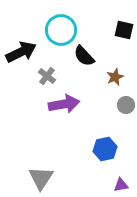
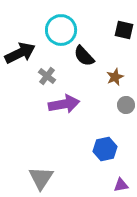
black arrow: moved 1 px left, 1 px down
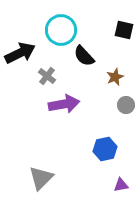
gray triangle: rotated 12 degrees clockwise
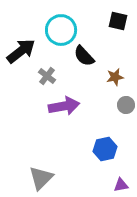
black square: moved 6 px left, 9 px up
black arrow: moved 1 px right, 2 px up; rotated 12 degrees counterclockwise
brown star: rotated 12 degrees clockwise
purple arrow: moved 2 px down
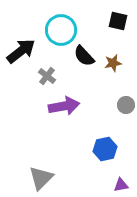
brown star: moved 2 px left, 14 px up
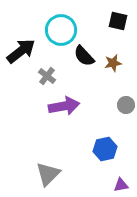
gray triangle: moved 7 px right, 4 px up
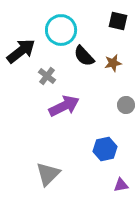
purple arrow: rotated 16 degrees counterclockwise
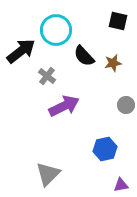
cyan circle: moved 5 px left
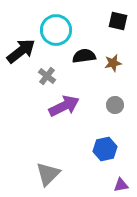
black semicircle: rotated 125 degrees clockwise
gray circle: moved 11 px left
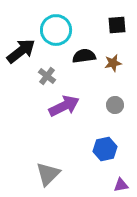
black square: moved 1 px left, 4 px down; rotated 18 degrees counterclockwise
